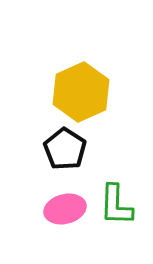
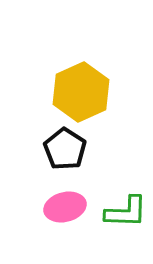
green L-shape: moved 10 px right, 7 px down; rotated 90 degrees counterclockwise
pink ellipse: moved 2 px up
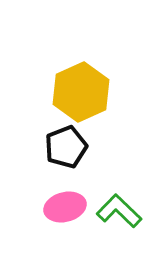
black pentagon: moved 1 px right, 2 px up; rotated 18 degrees clockwise
green L-shape: moved 7 px left, 1 px up; rotated 138 degrees counterclockwise
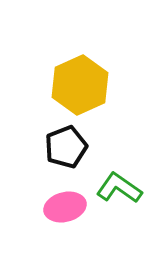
yellow hexagon: moved 1 px left, 7 px up
green L-shape: moved 23 px up; rotated 9 degrees counterclockwise
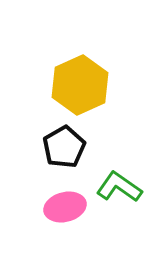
black pentagon: moved 2 px left; rotated 9 degrees counterclockwise
green L-shape: moved 1 px up
